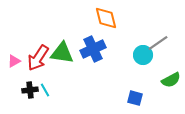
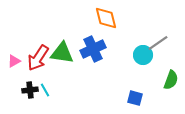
green semicircle: rotated 42 degrees counterclockwise
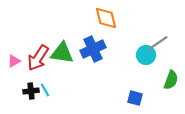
cyan circle: moved 3 px right
black cross: moved 1 px right, 1 px down
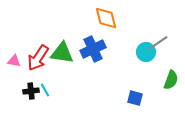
cyan circle: moved 3 px up
pink triangle: rotated 40 degrees clockwise
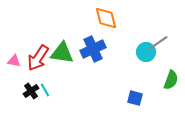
black cross: rotated 28 degrees counterclockwise
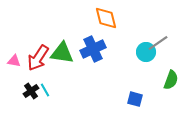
blue square: moved 1 px down
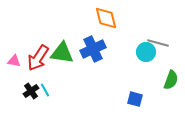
gray line: rotated 50 degrees clockwise
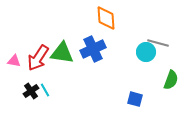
orange diamond: rotated 10 degrees clockwise
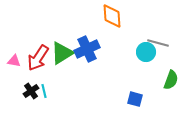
orange diamond: moved 6 px right, 2 px up
blue cross: moved 6 px left
green triangle: rotated 40 degrees counterclockwise
cyan line: moved 1 px left, 1 px down; rotated 16 degrees clockwise
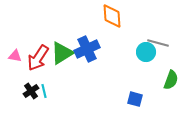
pink triangle: moved 1 px right, 5 px up
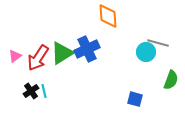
orange diamond: moved 4 px left
pink triangle: rotated 48 degrees counterclockwise
